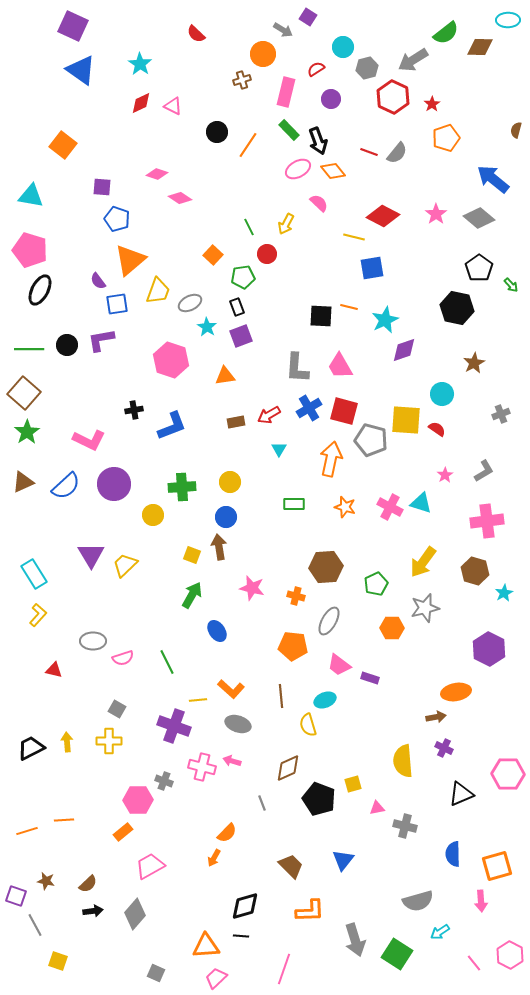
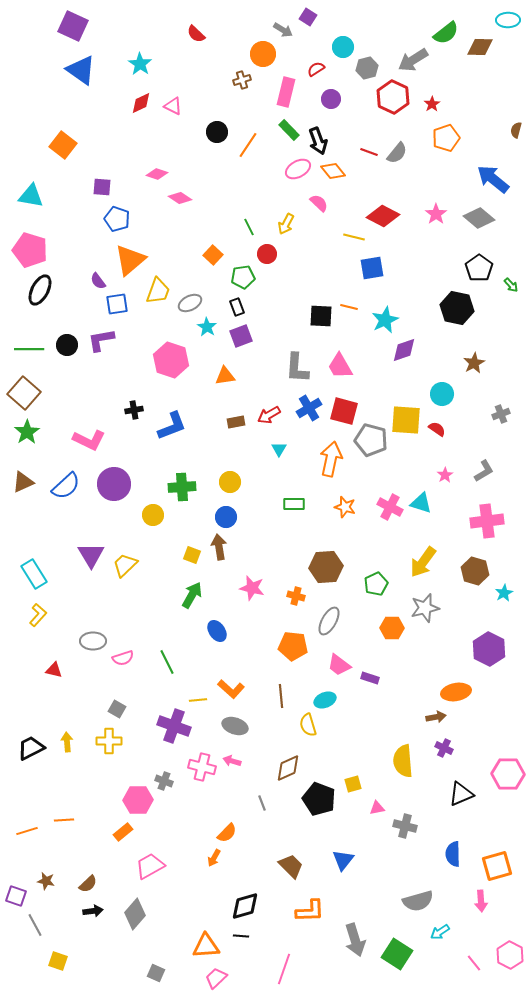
gray ellipse at (238, 724): moved 3 px left, 2 px down
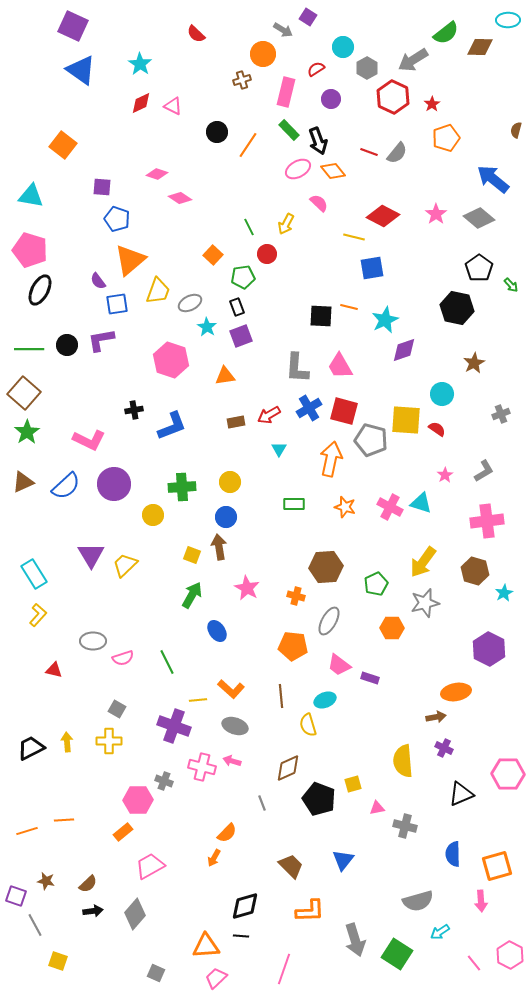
gray hexagon at (367, 68): rotated 15 degrees counterclockwise
pink star at (252, 588): moved 5 px left; rotated 15 degrees clockwise
gray star at (425, 608): moved 5 px up
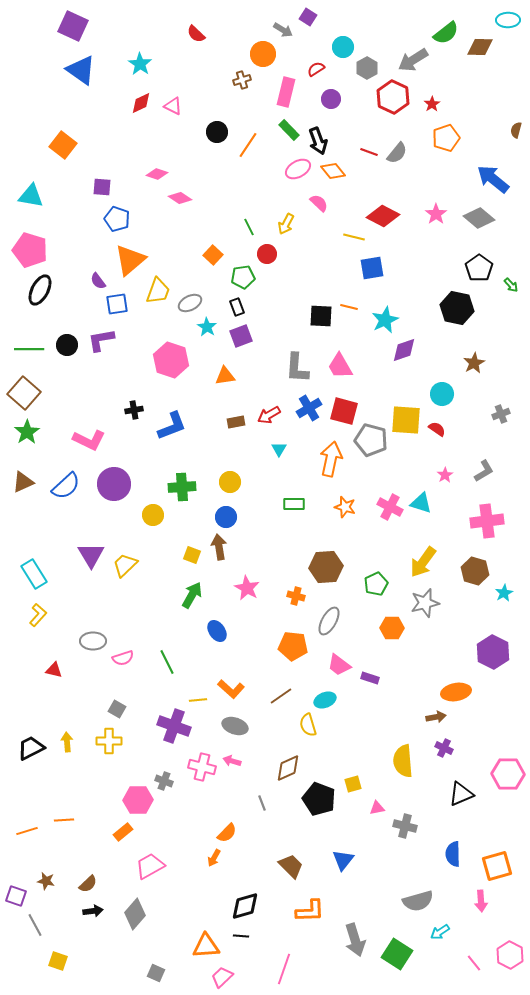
purple hexagon at (489, 649): moved 4 px right, 3 px down
brown line at (281, 696): rotated 60 degrees clockwise
pink trapezoid at (216, 978): moved 6 px right, 1 px up
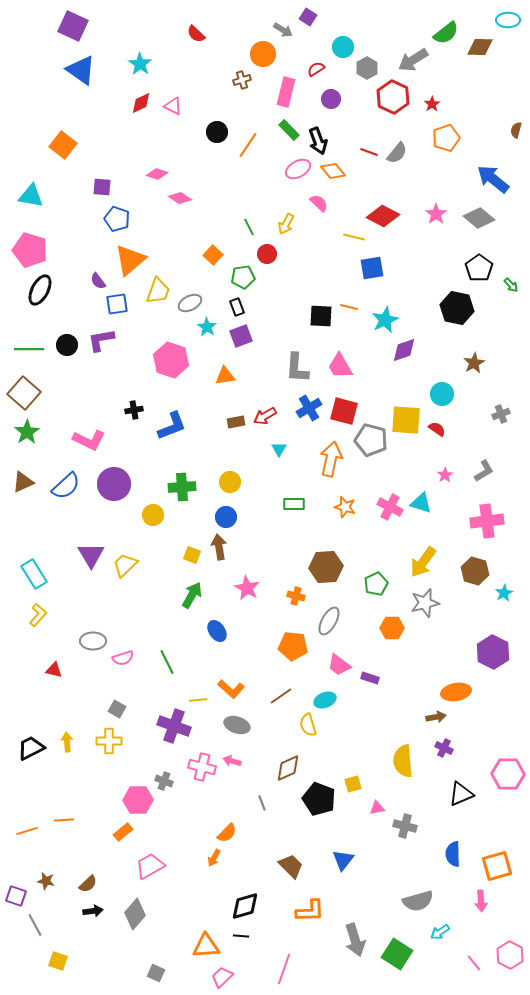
red arrow at (269, 415): moved 4 px left, 1 px down
gray ellipse at (235, 726): moved 2 px right, 1 px up
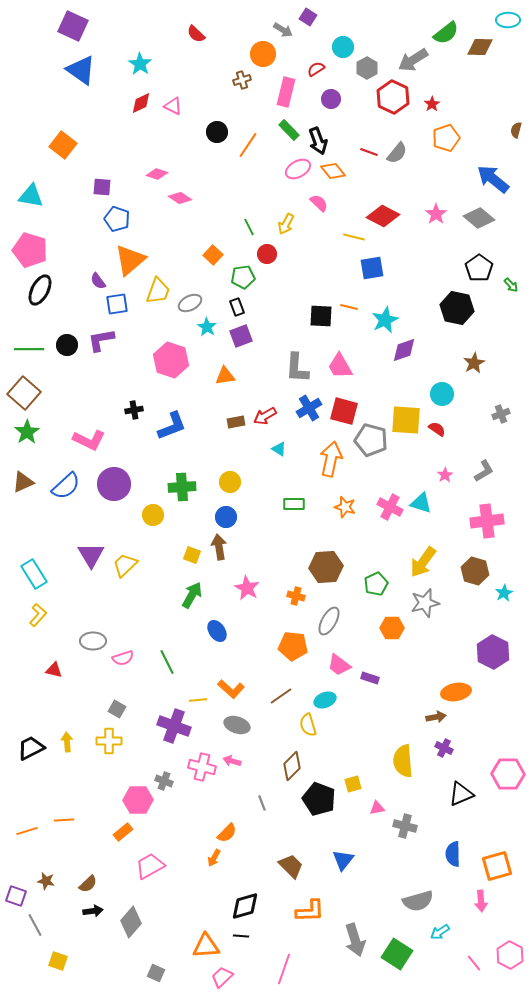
cyan triangle at (279, 449): rotated 28 degrees counterclockwise
brown diamond at (288, 768): moved 4 px right, 2 px up; rotated 20 degrees counterclockwise
gray diamond at (135, 914): moved 4 px left, 8 px down
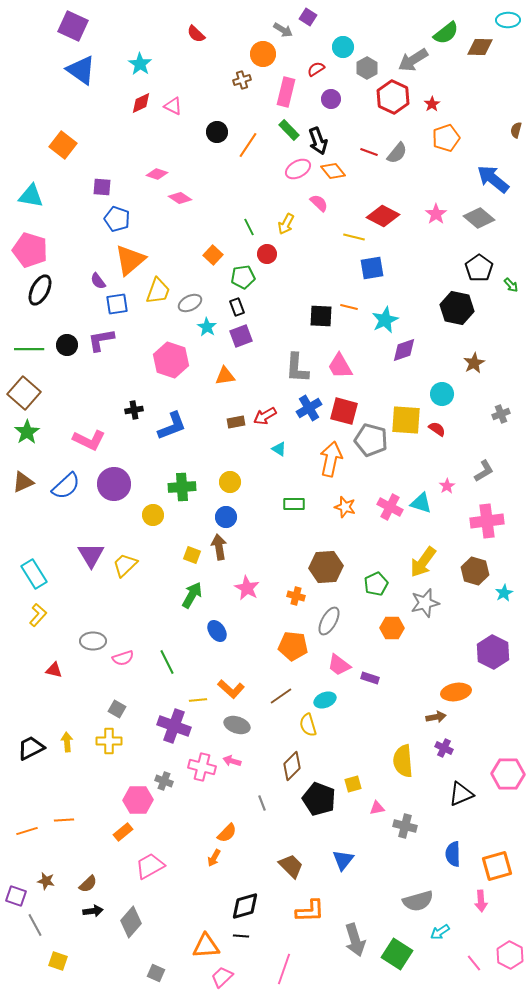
pink star at (445, 475): moved 2 px right, 11 px down
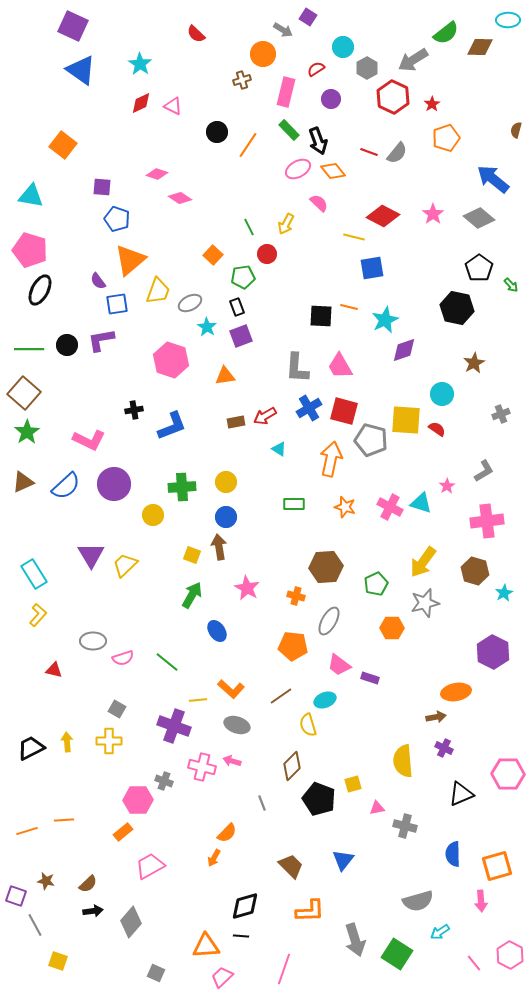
pink star at (436, 214): moved 3 px left
yellow circle at (230, 482): moved 4 px left
green line at (167, 662): rotated 25 degrees counterclockwise
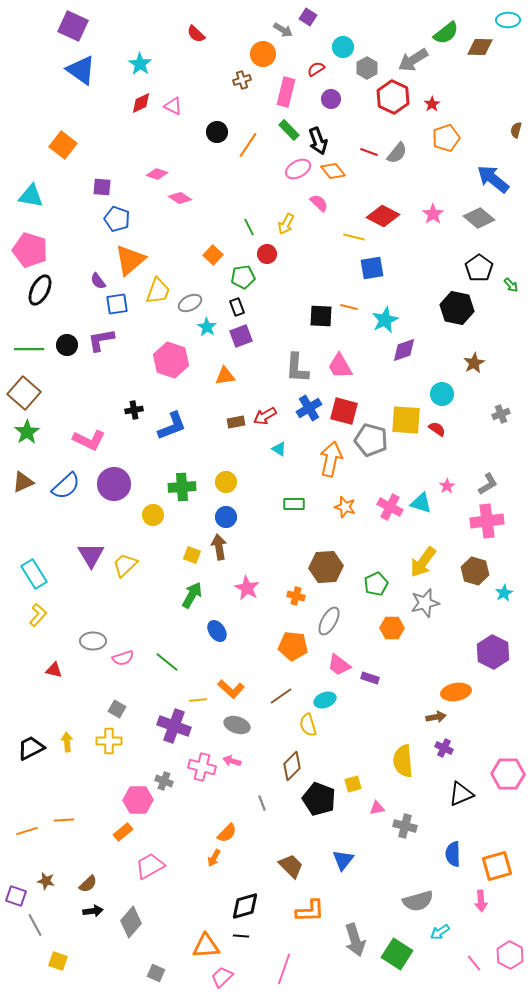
gray L-shape at (484, 471): moved 4 px right, 13 px down
